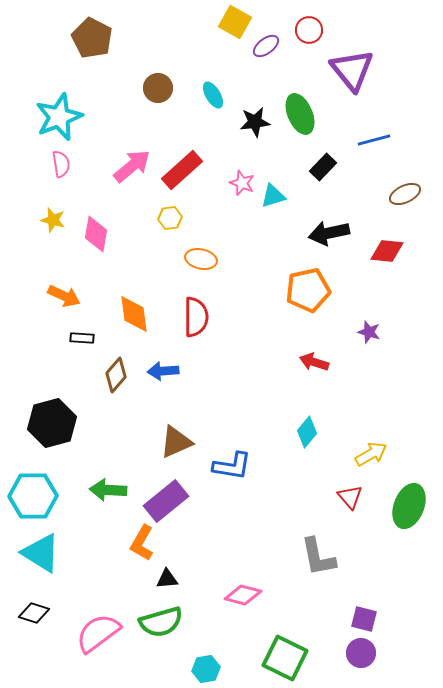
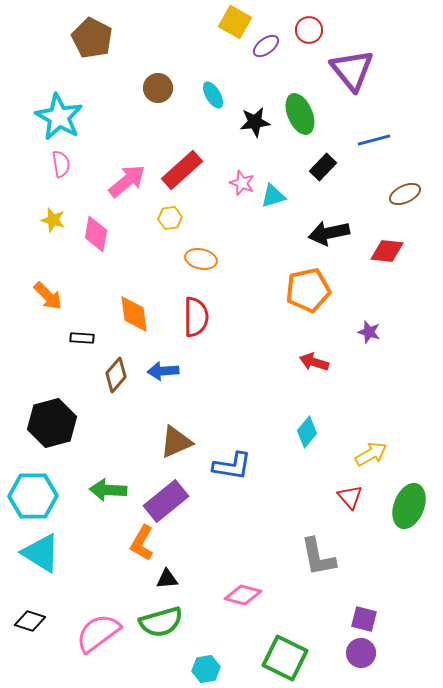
cyan star at (59, 117): rotated 21 degrees counterclockwise
pink arrow at (132, 166): moved 5 px left, 15 px down
orange arrow at (64, 296): moved 16 px left; rotated 20 degrees clockwise
black diamond at (34, 613): moved 4 px left, 8 px down
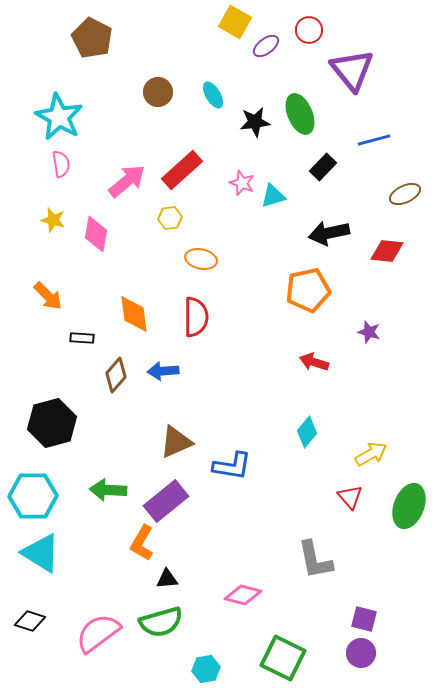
brown circle at (158, 88): moved 4 px down
gray L-shape at (318, 557): moved 3 px left, 3 px down
green square at (285, 658): moved 2 px left
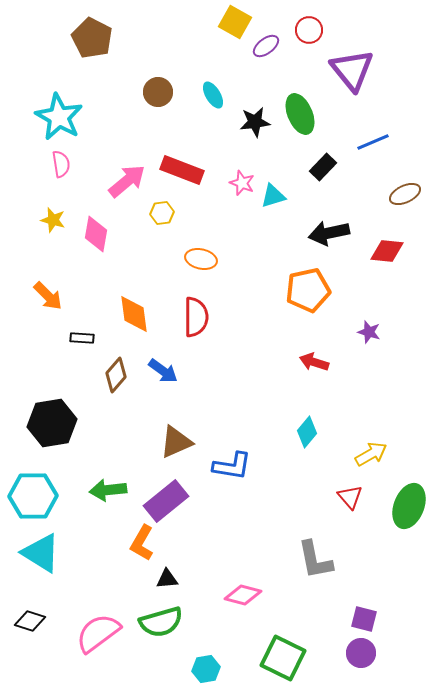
blue line at (374, 140): moved 1 px left, 2 px down; rotated 8 degrees counterclockwise
red rectangle at (182, 170): rotated 63 degrees clockwise
yellow hexagon at (170, 218): moved 8 px left, 5 px up
blue arrow at (163, 371): rotated 140 degrees counterclockwise
black hexagon at (52, 423): rotated 6 degrees clockwise
green arrow at (108, 490): rotated 9 degrees counterclockwise
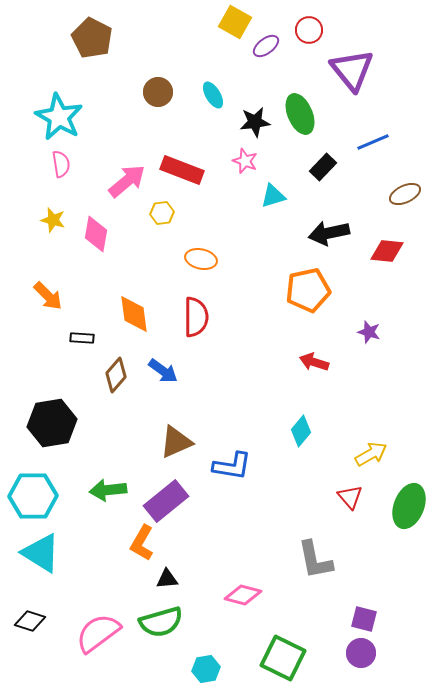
pink star at (242, 183): moved 3 px right, 22 px up
cyan diamond at (307, 432): moved 6 px left, 1 px up
